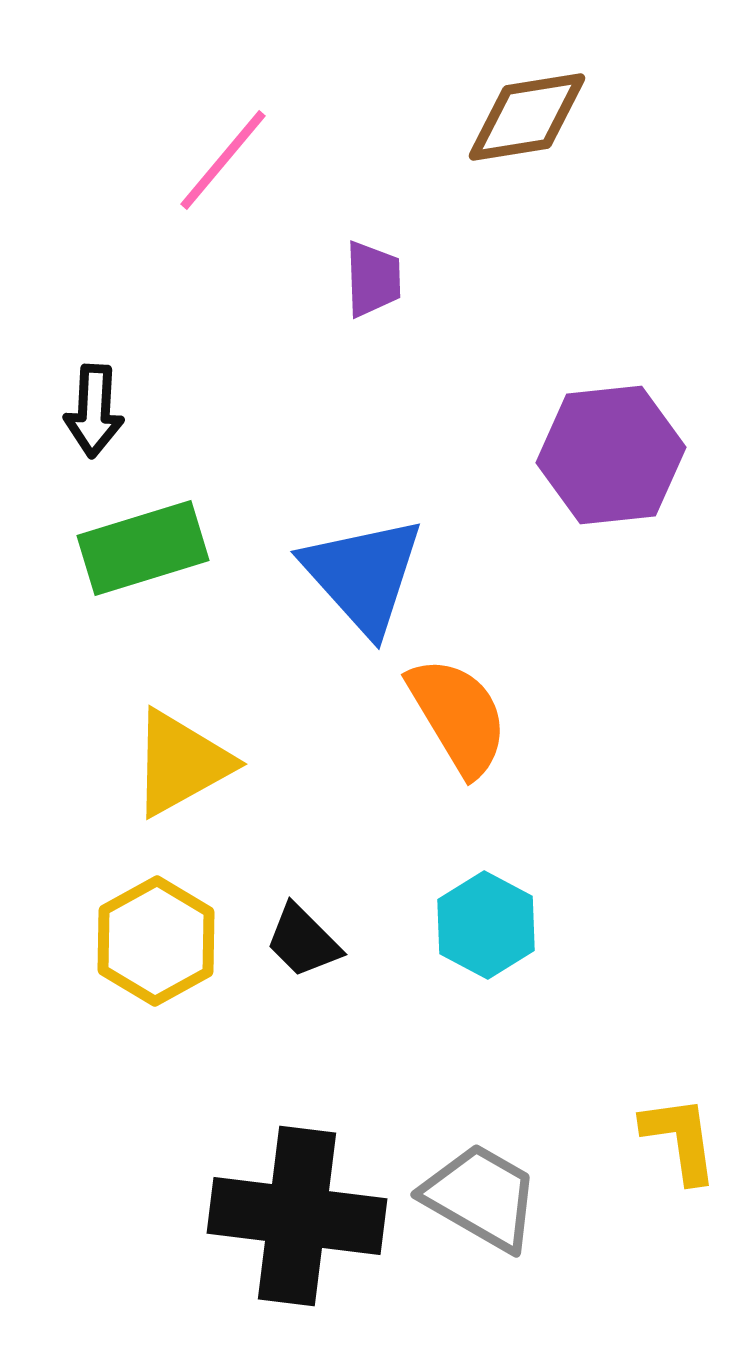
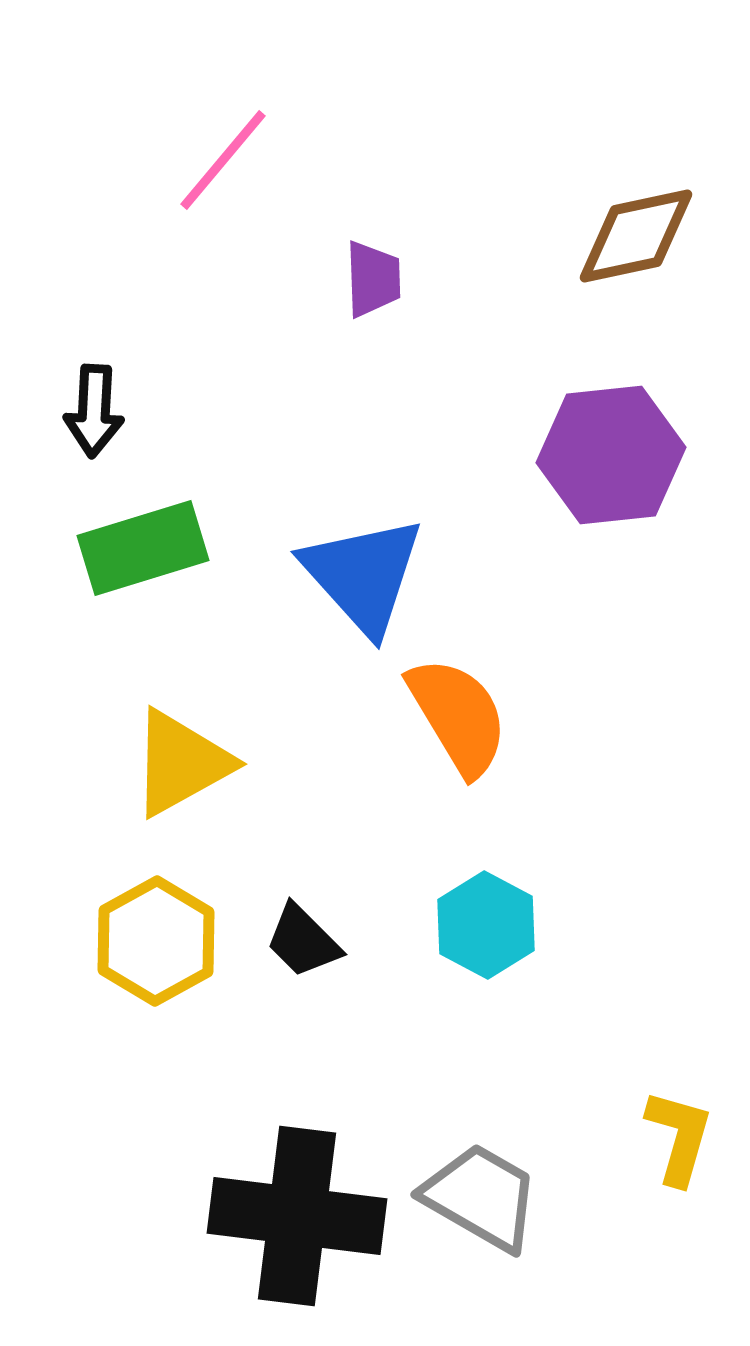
brown diamond: moved 109 px right, 119 px down; rotated 3 degrees counterclockwise
yellow L-shape: moved 1 px left, 2 px up; rotated 24 degrees clockwise
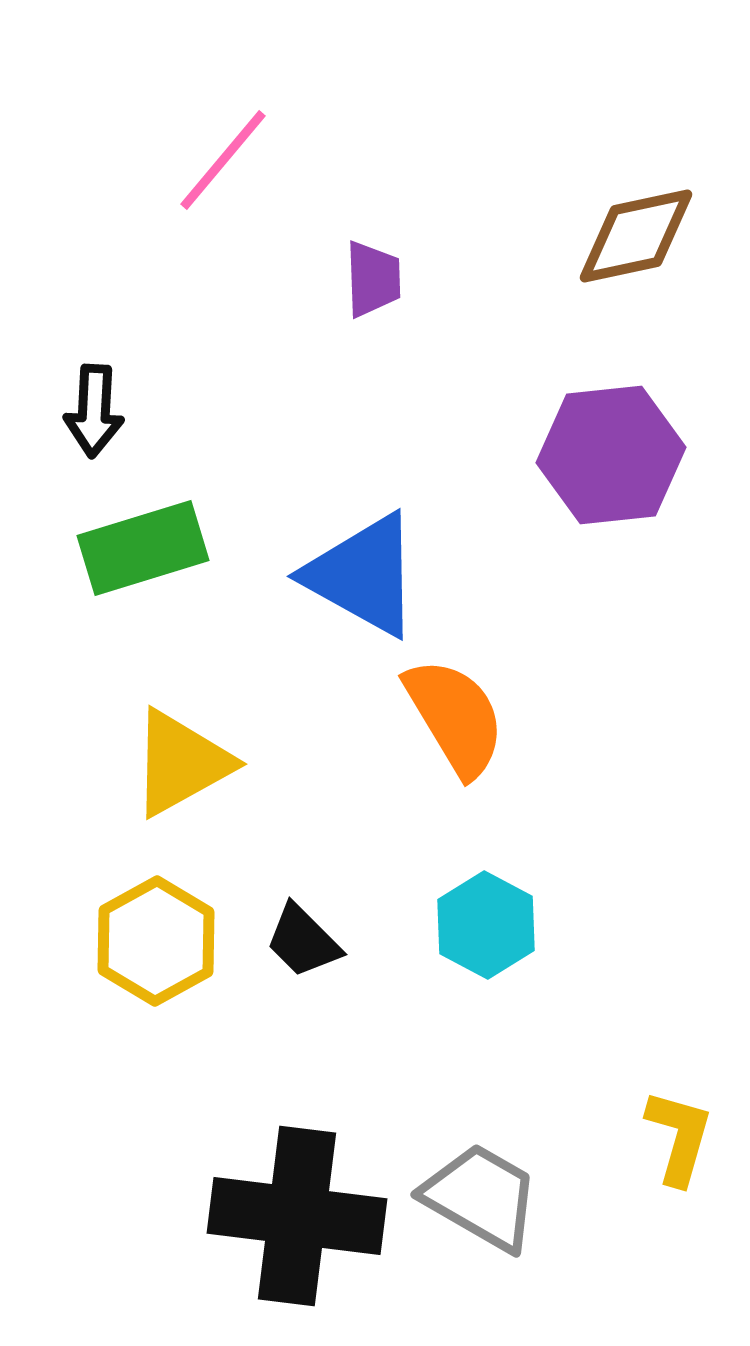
blue triangle: rotated 19 degrees counterclockwise
orange semicircle: moved 3 px left, 1 px down
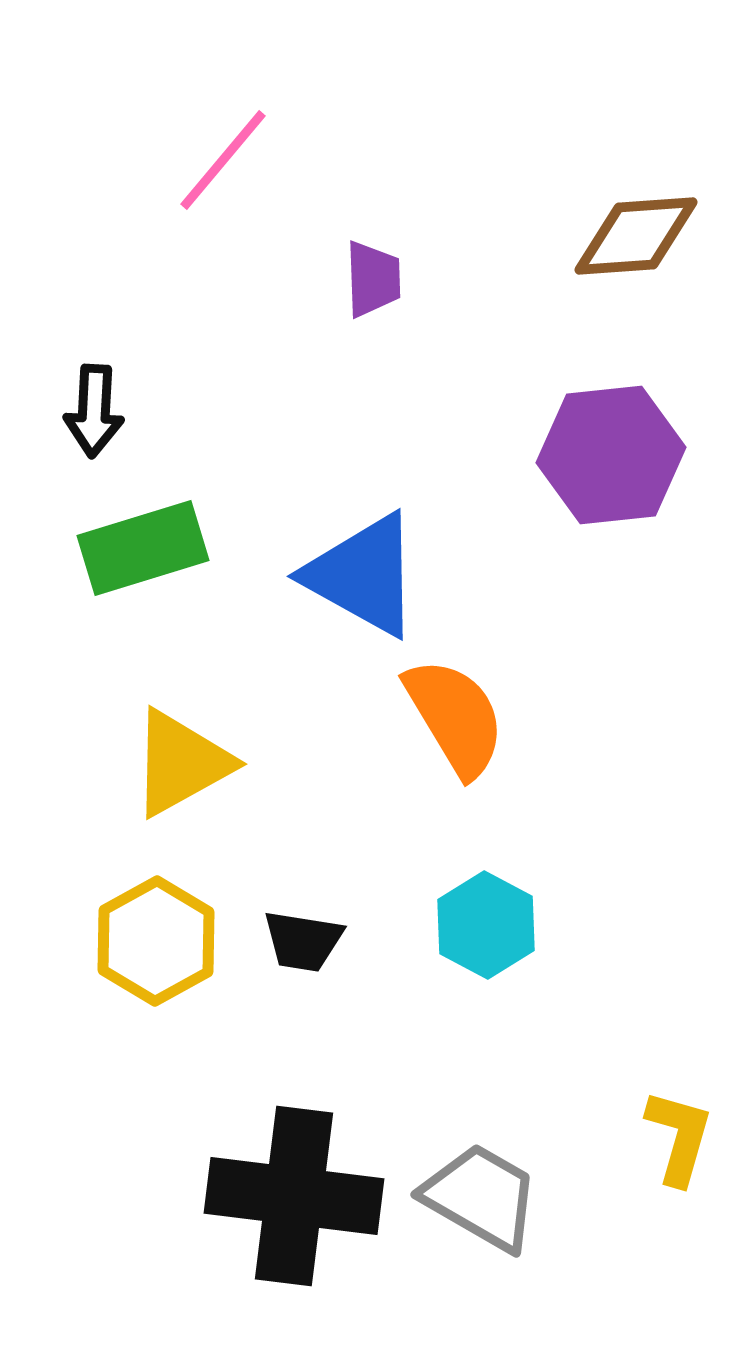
brown diamond: rotated 8 degrees clockwise
black trapezoid: rotated 36 degrees counterclockwise
black cross: moved 3 px left, 20 px up
